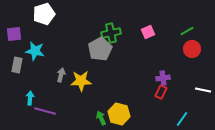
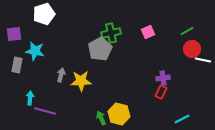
white line: moved 30 px up
cyan line: rotated 28 degrees clockwise
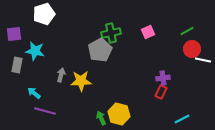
gray pentagon: moved 1 px down
cyan arrow: moved 4 px right, 5 px up; rotated 56 degrees counterclockwise
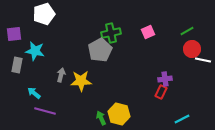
purple cross: moved 2 px right, 1 px down
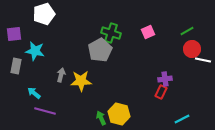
green cross: rotated 30 degrees clockwise
gray rectangle: moved 1 px left, 1 px down
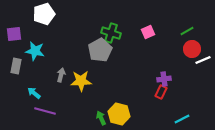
white line: rotated 35 degrees counterclockwise
purple cross: moved 1 px left
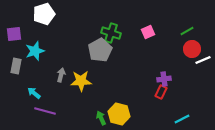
cyan star: rotated 30 degrees counterclockwise
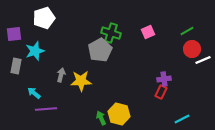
white pentagon: moved 4 px down
purple line: moved 1 px right, 2 px up; rotated 20 degrees counterclockwise
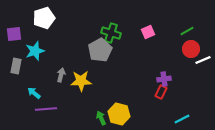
red circle: moved 1 px left
